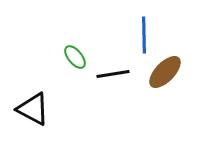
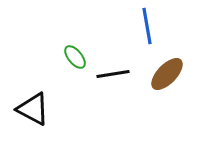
blue line: moved 3 px right, 9 px up; rotated 9 degrees counterclockwise
brown ellipse: moved 2 px right, 2 px down
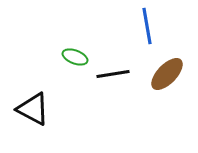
green ellipse: rotated 30 degrees counterclockwise
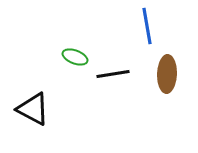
brown ellipse: rotated 42 degrees counterclockwise
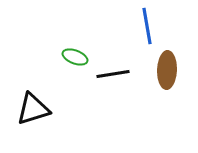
brown ellipse: moved 4 px up
black triangle: rotated 45 degrees counterclockwise
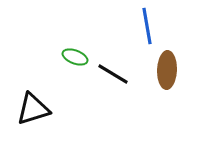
black line: rotated 40 degrees clockwise
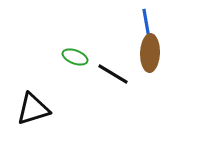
blue line: moved 1 px down
brown ellipse: moved 17 px left, 17 px up
